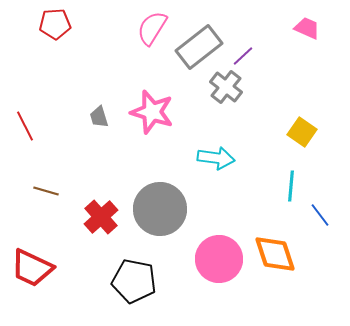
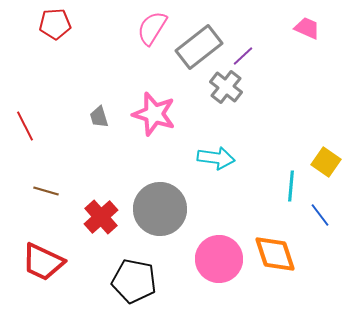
pink star: moved 2 px right, 2 px down
yellow square: moved 24 px right, 30 px down
red trapezoid: moved 11 px right, 6 px up
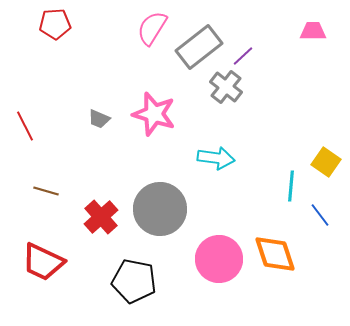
pink trapezoid: moved 6 px right, 3 px down; rotated 24 degrees counterclockwise
gray trapezoid: moved 2 px down; rotated 50 degrees counterclockwise
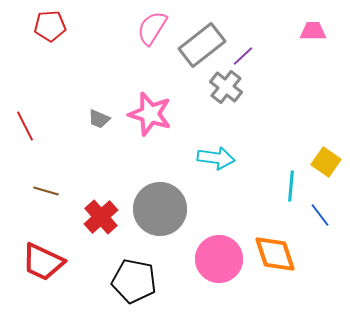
red pentagon: moved 5 px left, 2 px down
gray rectangle: moved 3 px right, 2 px up
pink star: moved 4 px left
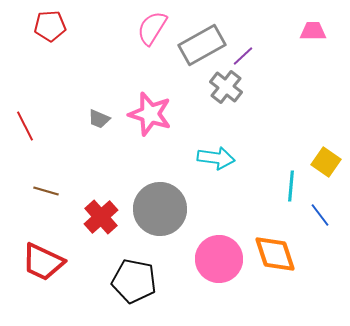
gray rectangle: rotated 9 degrees clockwise
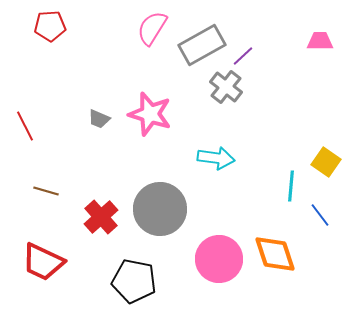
pink trapezoid: moved 7 px right, 10 px down
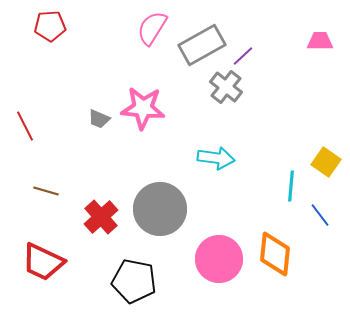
pink star: moved 7 px left, 6 px up; rotated 12 degrees counterclockwise
orange diamond: rotated 24 degrees clockwise
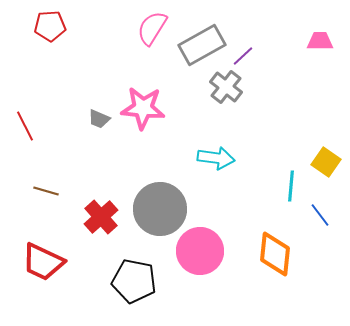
pink circle: moved 19 px left, 8 px up
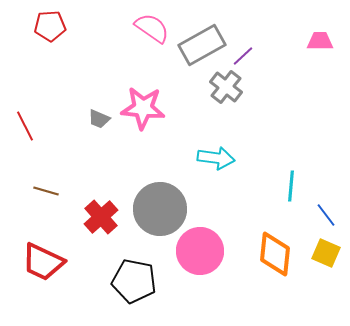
pink semicircle: rotated 93 degrees clockwise
yellow square: moved 91 px down; rotated 12 degrees counterclockwise
blue line: moved 6 px right
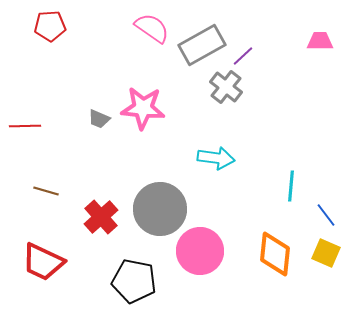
red line: rotated 64 degrees counterclockwise
